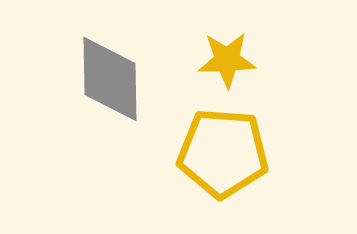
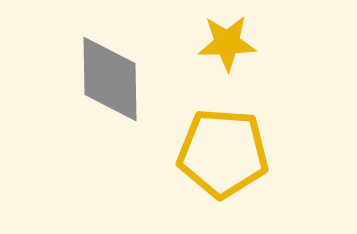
yellow star: moved 17 px up
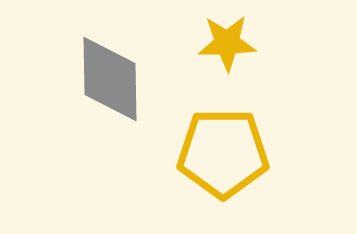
yellow pentagon: rotated 4 degrees counterclockwise
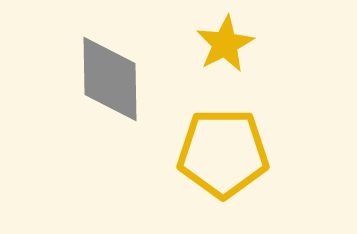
yellow star: moved 2 px left, 1 px down; rotated 26 degrees counterclockwise
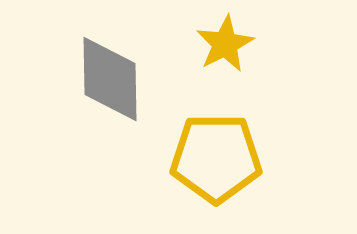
yellow pentagon: moved 7 px left, 5 px down
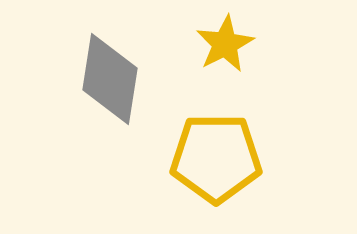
gray diamond: rotated 10 degrees clockwise
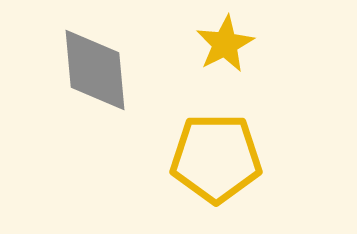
gray diamond: moved 15 px left, 9 px up; rotated 14 degrees counterclockwise
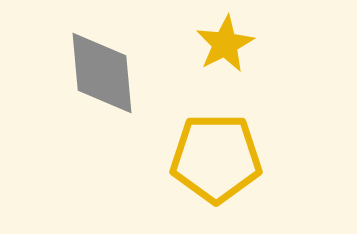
gray diamond: moved 7 px right, 3 px down
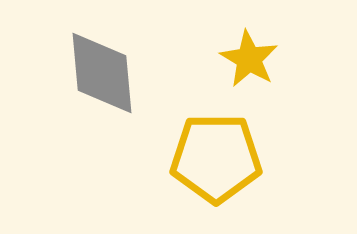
yellow star: moved 24 px right, 15 px down; rotated 14 degrees counterclockwise
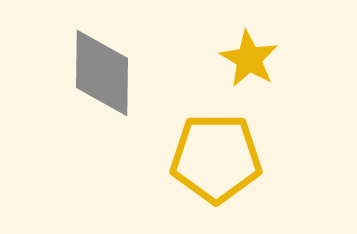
gray diamond: rotated 6 degrees clockwise
